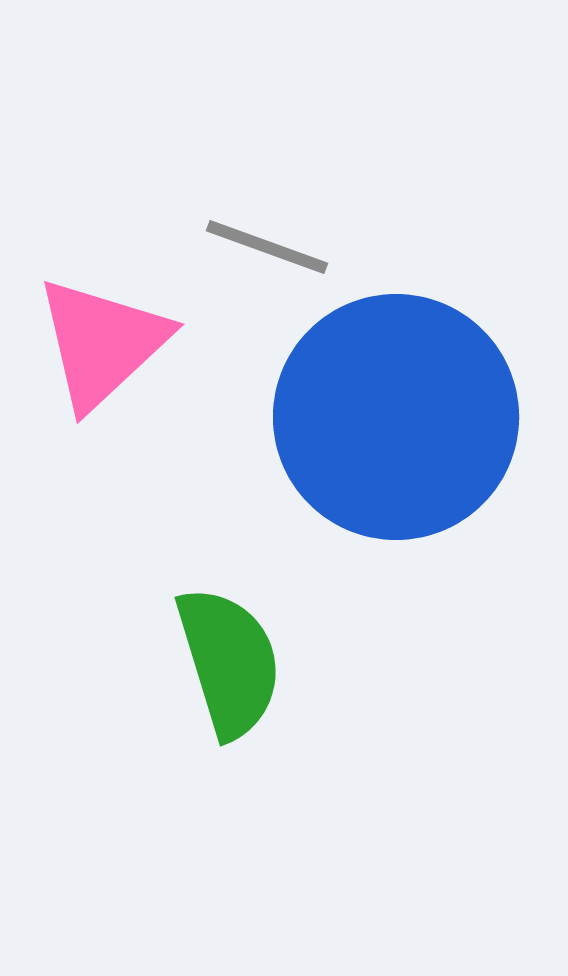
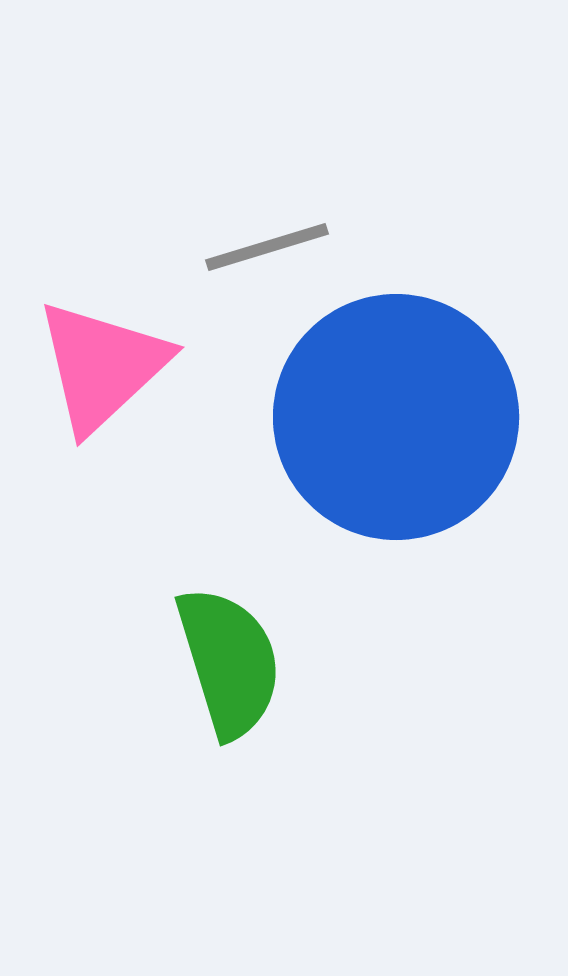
gray line: rotated 37 degrees counterclockwise
pink triangle: moved 23 px down
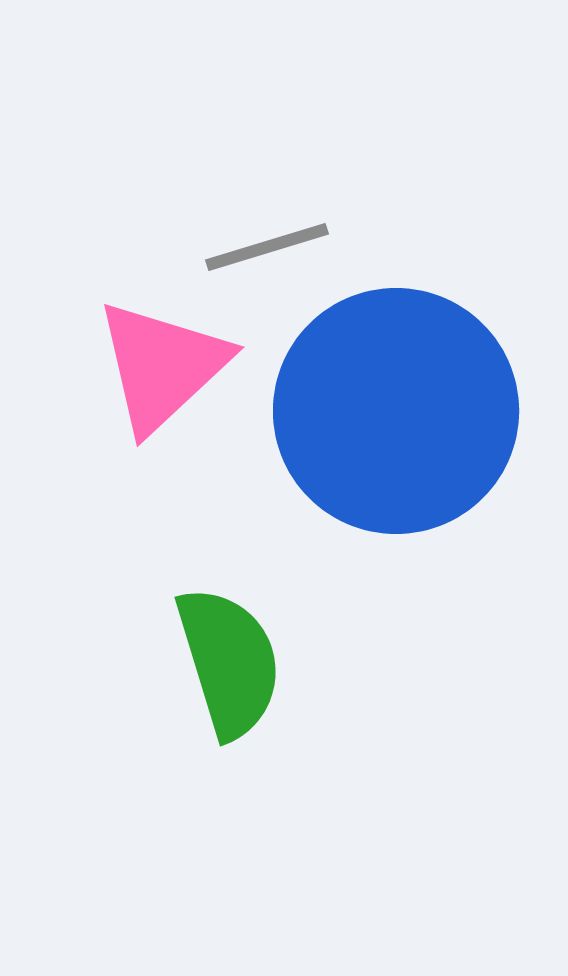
pink triangle: moved 60 px right
blue circle: moved 6 px up
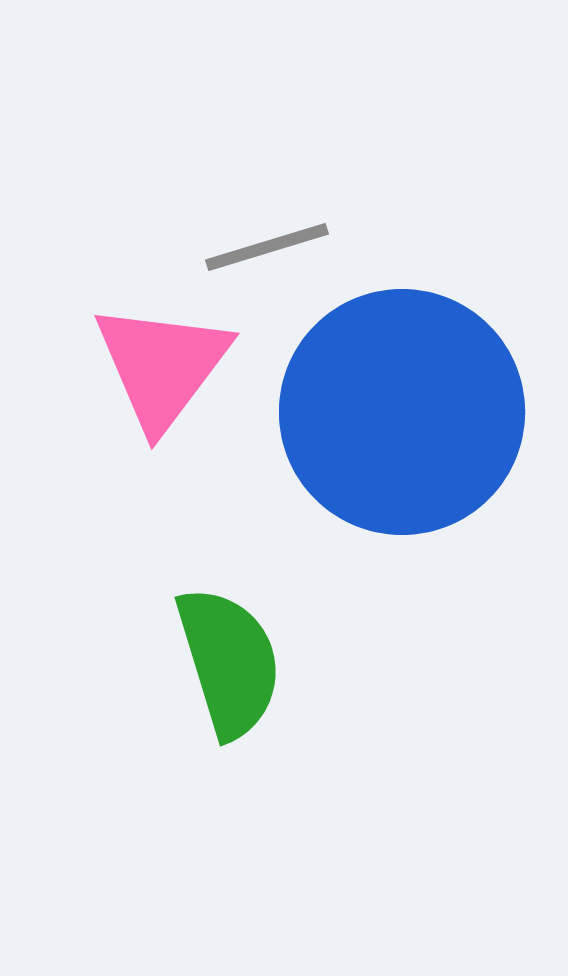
pink triangle: rotated 10 degrees counterclockwise
blue circle: moved 6 px right, 1 px down
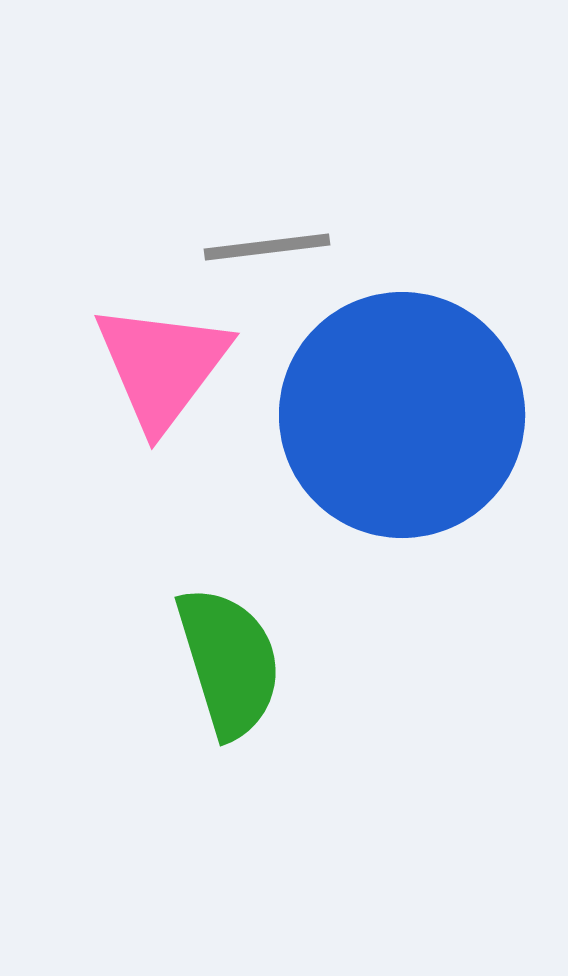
gray line: rotated 10 degrees clockwise
blue circle: moved 3 px down
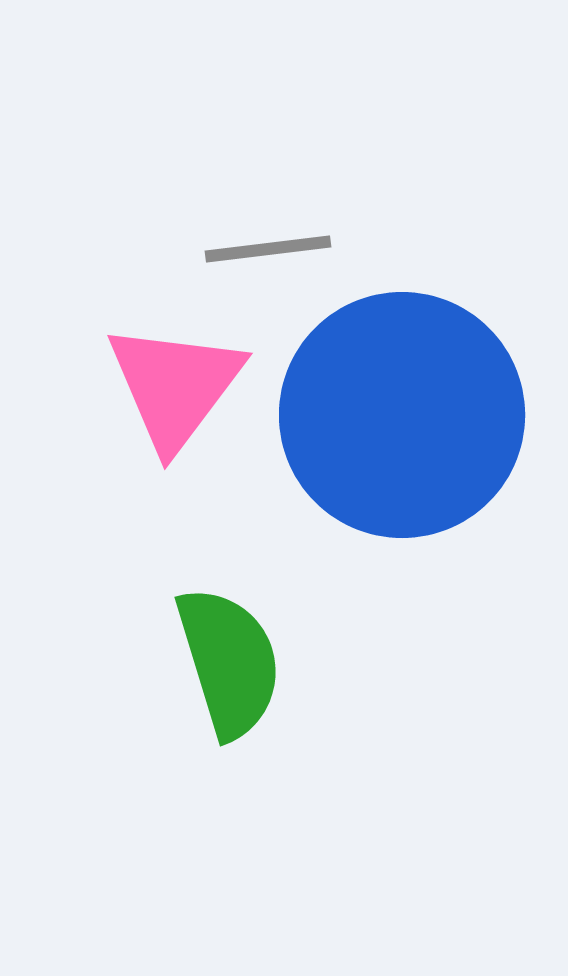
gray line: moved 1 px right, 2 px down
pink triangle: moved 13 px right, 20 px down
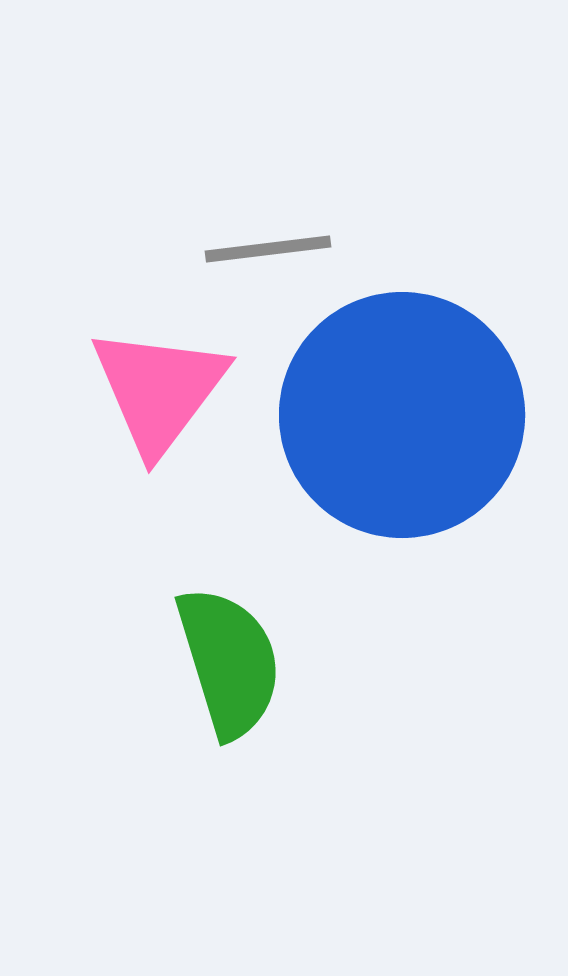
pink triangle: moved 16 px left, 4 px down
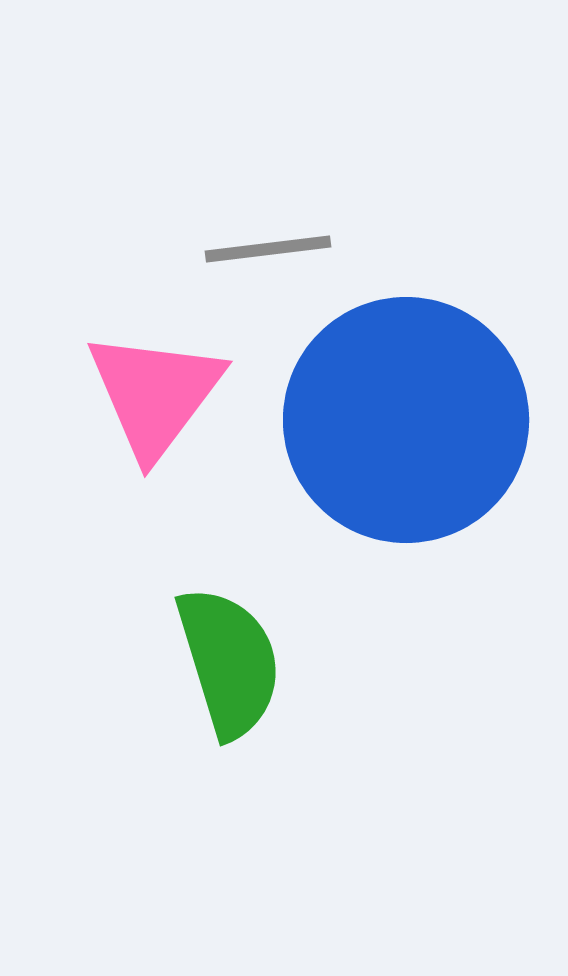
pink triangle: moved 4 px left, 4 px down
blue circle: moved 4 px right, 5 px down
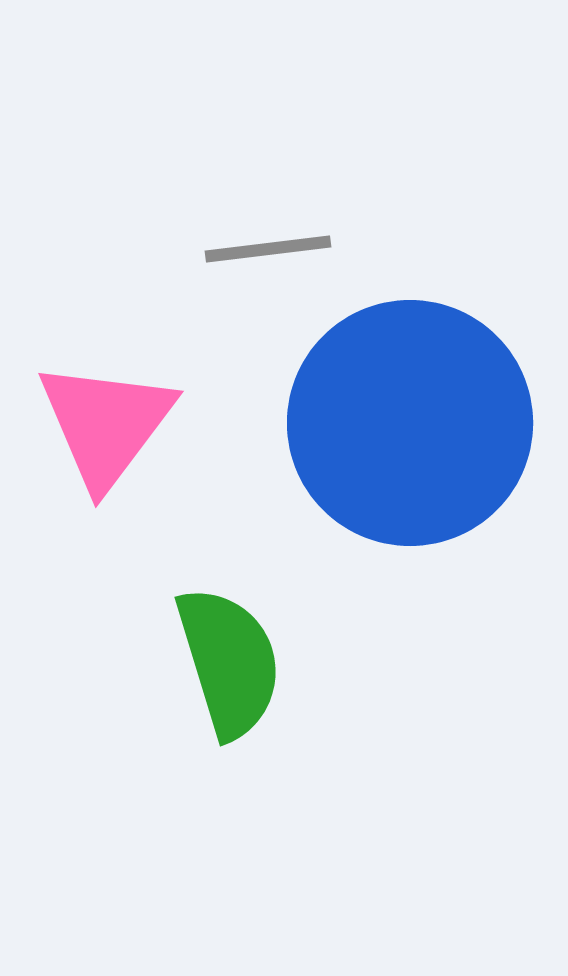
pink triangle: moved 49 px left, 30 px down
blue circle: moved 4 px right, 3 px down
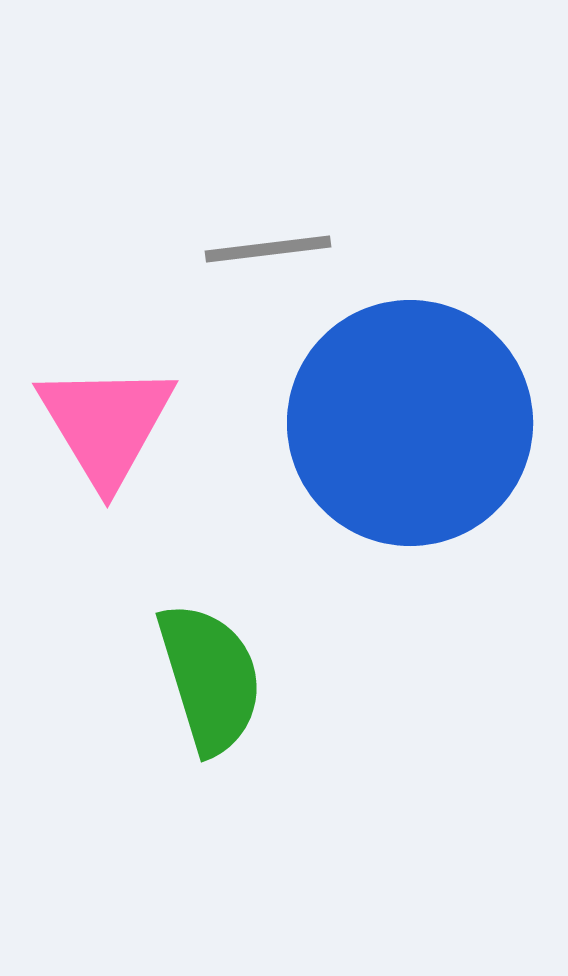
pink triangle: rotated 8 degrees counterclockwise
green semicircle: moved 19 px left, 16 px down
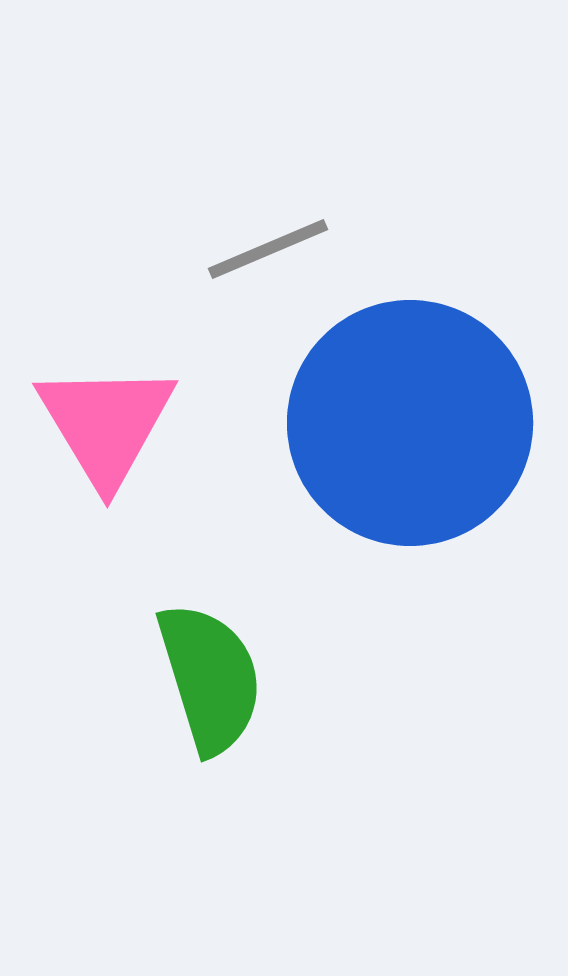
gray line: rotated 16 degrees counterclockwise
